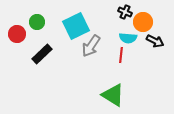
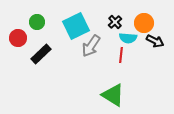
black cross: moved 10 px left, 10 px down; rotated 24 degrees clockwise
orange circle: moved 1 px right, 1 px down
red circle: moved 1 px right, 4 px down
black rectangle: moved 1 px left
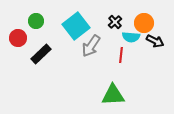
green circle: moved 1 px left, 1 px up
cyan square: rotated 12 degrees counterclockwise
cyan semicircle: moved 3 px right, 1 px up
green triangle: rotated 35 degrees counterclockwise
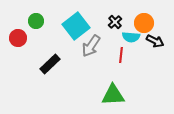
black rectangle: moved 9 px right, 10 px down
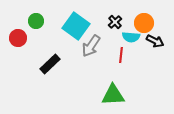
cyan square: rotated 16 degrees counterclockwise
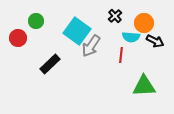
black cross: moved 6 px up
cyan square: moved 1 px right, 5 px down
green triangle: moved 31 px right, 9 px up
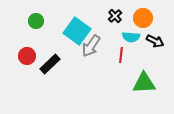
orange circle: moved 1 px left, 5 px up
red circle: moved 9 px right, 18 px down
green triangle: moved 3 px up
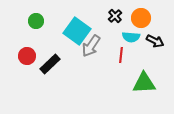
orange circle: moved 2 px left
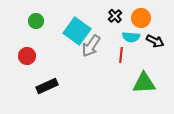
black rectangle: moved 3 px left, 22 px down; rotated 20 degrees clockwise
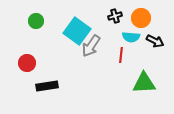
black cross: rotated 24 degrees clockwise
red circle: moved 7 px down
black rectangle: rotated 15 degrees clockwise
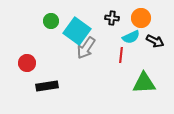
black cross: moved 3 px left, 2 px down; rotated 24 degrees clockwise
green circle: moved 15 px right
cyan semicircle: rotated 30 degrees counterclockwise
gray arrow: moved 5 px left, 2 px down
